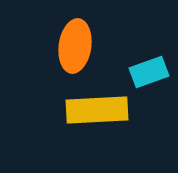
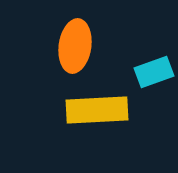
cyan rectangle: moved 5 px right
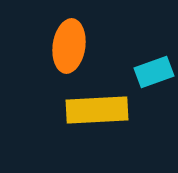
orange ellipse: moved 6 px left
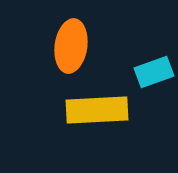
orange ellipse: moved 2 px right
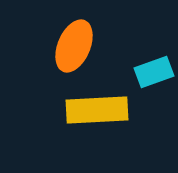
orange ellipse: moved 3 px right; rotated 15 degrees clockwise
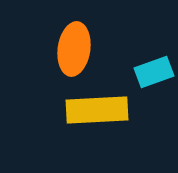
orange ellipse: moved 3 px down; rotated 15 degrees counterclockwise
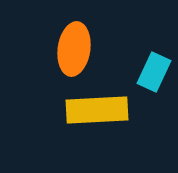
cyan rectangle: rotated 45 degrees counterclockwise
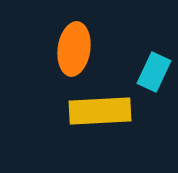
yellow rectangle: moved 3 px right, 1 px down
